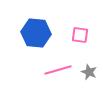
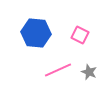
pink square: rotated 18 degrees clockwise
pink line: rotated 8 degrees counterclockwise
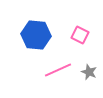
blue hexagon: moved 2 px down
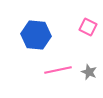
pink square: moved 8 px right, 8 px up
pink line: rotated 12 degrees clockwise
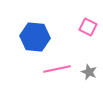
blue hexagon: moved 1 px left, 2 px down
pink line: moved 1 px left, 1 px up
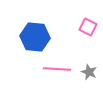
pink line: rotated 16 degrees clockwise
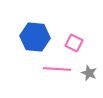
pink square: moved 14 px left, 16 px down
gray star: moved 1 px down
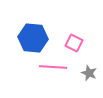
blue hexagon: moved 2 px left, 1 px down
pink line: moved 4 px left, 2 px up
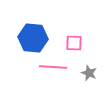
pink square: rotated 24 degrees counterclockwise
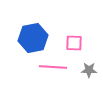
blue hexagon: rotated 16 degrees counterclockwise
gray star: moved 3 px up; rotated 21 degrees counterclockwise
